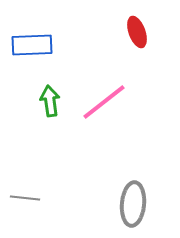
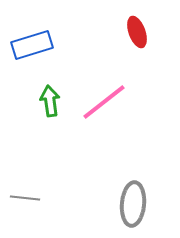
blue rectangle: rotated 15 degrees counterclockwise
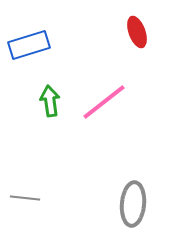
blue rectangle: moved 3 px left
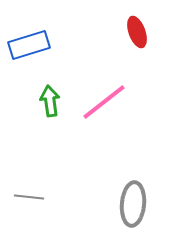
gray line: moved 4 px right, 1 px up
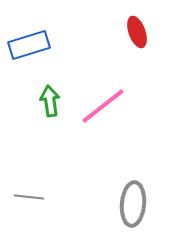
pink line: moved 1 px left, 4 px down
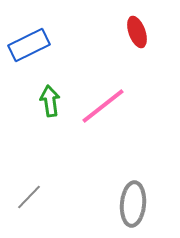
blue rectangle: rotated 9 degrees counterclockwise
gray line: rotated 52 degrees counterclockwise
